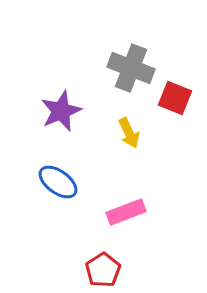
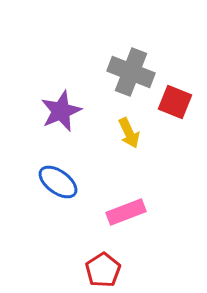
gray cross: moved 4 px down
red square: moved 4 px down
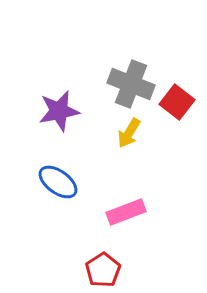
gray cross: moved 12 px down
red square: moved 2 px right; rotated 16 degrees clockwise
purple star: moved 2 px left; rotated 12 degrees clockwise
yellow arrow: rotated 56 degrees clockwise
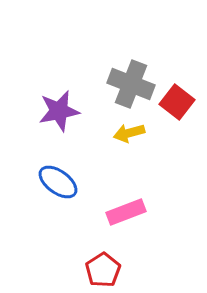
yellow arrow: rotated 44 degrees clockwise
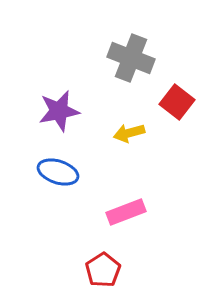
gray cross: moved 26 px up
blue ellipse: moved 10 px up; rotated 18 degrees counterclockwise
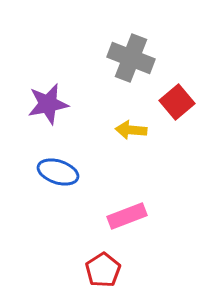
red square: rotated 12 degrees clockwise
purple star: moved 11 px left, 7 px up
yellow arrow: moved 2 px right, 3 px up; rotated 20 degrees clockwise
pink rectangle: moved 1 px right, 4 px down
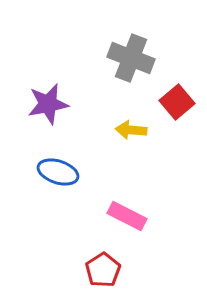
pink rectangle: rotated 48 degrees clockwise
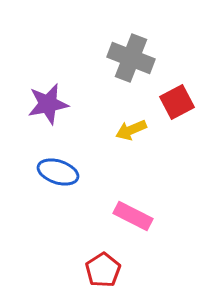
red square: rotated 12 degrees clockwise
yellow arrow: rotated 28 degrees counterclockwise
pink rectangle: moved 6 px right
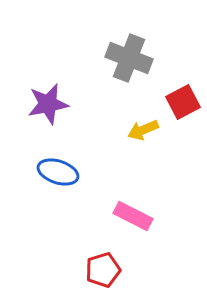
gray cross: moved 2 px left
red square: moved 6 px right
yellow arrow: moved 12 px right
red pentagon: rotated 16 degrees clockwise
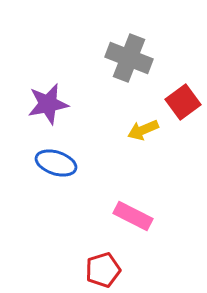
red square: rotated 8 degrees counterclockwise
blue ellipse: moved 2 px left, 9 px up
